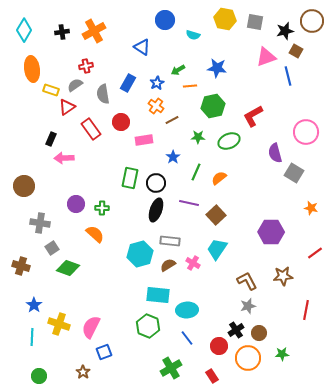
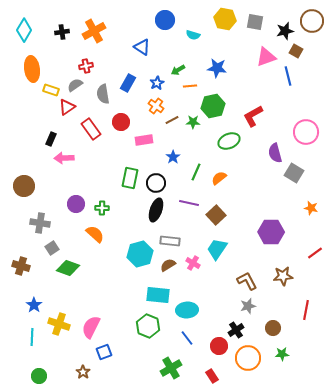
green star at (198, 137): moved 5 px left, 15 px up
brown circle at (259, 333): moved 14 px right, 5 px up
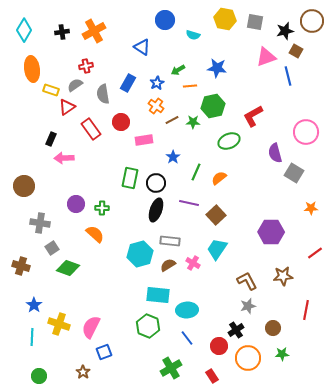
orange star at (311, 208): rotated 16 degrees counterclockwise
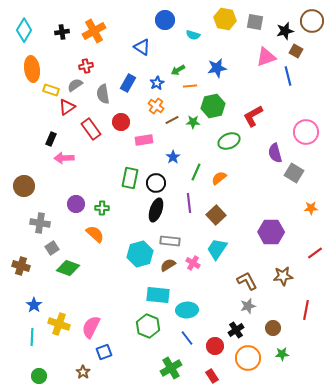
blue star at (217, 68): rotated 18 degrees counterclockwise
purple line at (189, 203): rotated 72 degrees clockwise
red circle at (219, 346): moved 4 px left
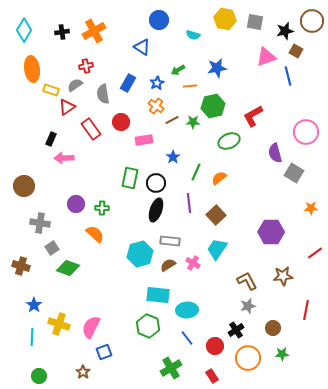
blue circle at (165, 20): moved 6 px left
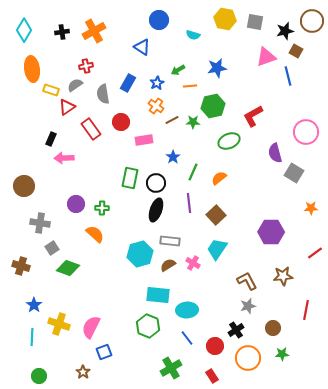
green line at (196, 172): moved 3 px left
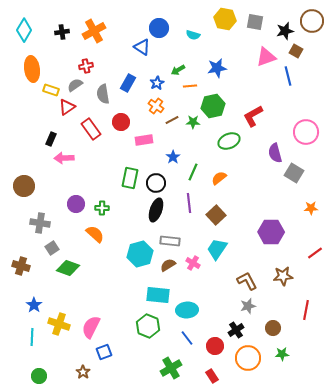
blue circle at (159, 20): moved 8 px down
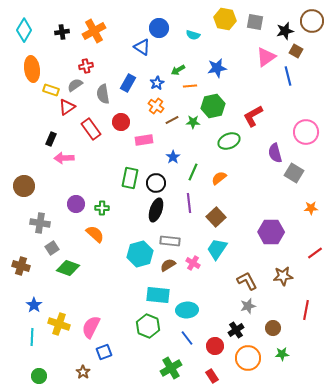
pink triangle at (266, 57): rotated 15 degrees counterclockwise
brown square at (216, 215): moved 2 px down
